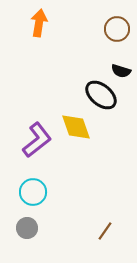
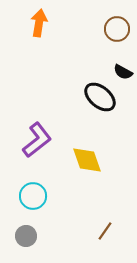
black semicircle: moved 2 px right, 1 px down; rotated 12 degrees clockwise
black ellipse: moved 1 px left, 2 px down
yellow diamond: moved 11 px right, 33 px down
cyan circle: moved 4 px down
gray circle: moved 1 px left, 8 px down
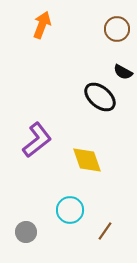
orange arrow: moved 3 px right, 2 px down; rotated 12 degrees clockwise
cyan circle: moved 37 px right, 14 px down
gray circle: moved 4 px up
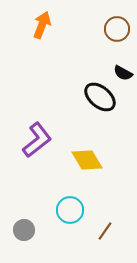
black semicircle: moved 1 px down
yellow diamond: rotated 12 degrees counterclockwise
gray circle: moved 2 px left, 2 px up
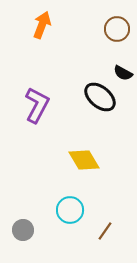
purple L-shape: moved 35 px up; rotated 24 degrees counterclockwise
yellow diamond: moved 3 px left
gray circle: moved 1 px left
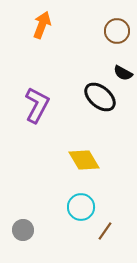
brown circle: moved 2 px down
cyan circle: moved 11 px right, 3 px up
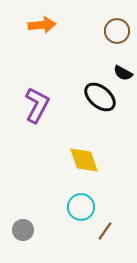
orange arrow: rotated 64 degrees clockwise
yellow diamond: rotated 12 degrees clockwise
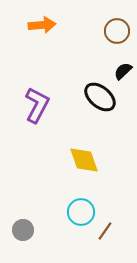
black semicircle: moved 2 px up; rotated 108 degrees clockwise
cyan circle: moved 5 px down
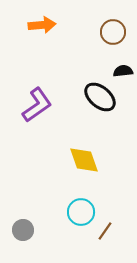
brown circle: moved 4 px left, 1 px down
black semicircle: rotated 36 degrees clockwise
purple L-shape: rotated 27 degrees clockwise
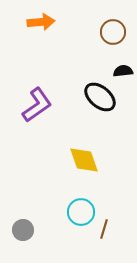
orange arrow: moved 1 px left, 3 px up
brown line: moved 1 px left, 2 px up; rotated 18 degrees counterclockwise
